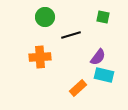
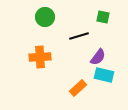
black line: moved 8 px right, 1 px down
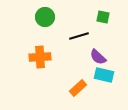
purple semicircle: rotated 96 degrees clockwise
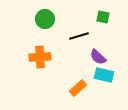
green circle: moved 2 px down
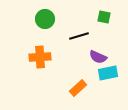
green square: moved 1 px right
purple semicircle: rotated 18 degrees counterclockwise
cyan rectangle: moved 4 px right, 2 px up; rotated 24 degrees counterclockwise
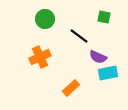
black line: rotated 54 degrees clockwise
orange cross: rotated 20 degrees counterclockwise
orange rectangle: moved 7 px left
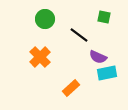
black line: moved 1 px up
orange cross: rotated 20 degrees counterclockwise
cyan rectangle: moved 1 px left
